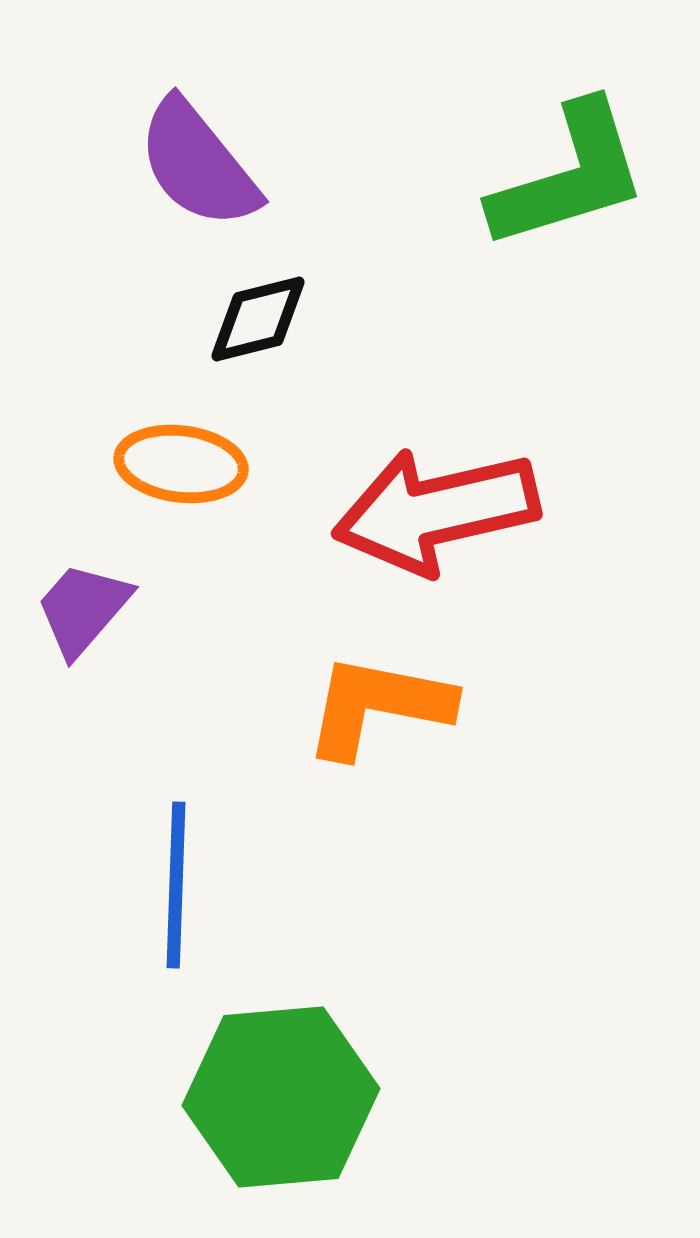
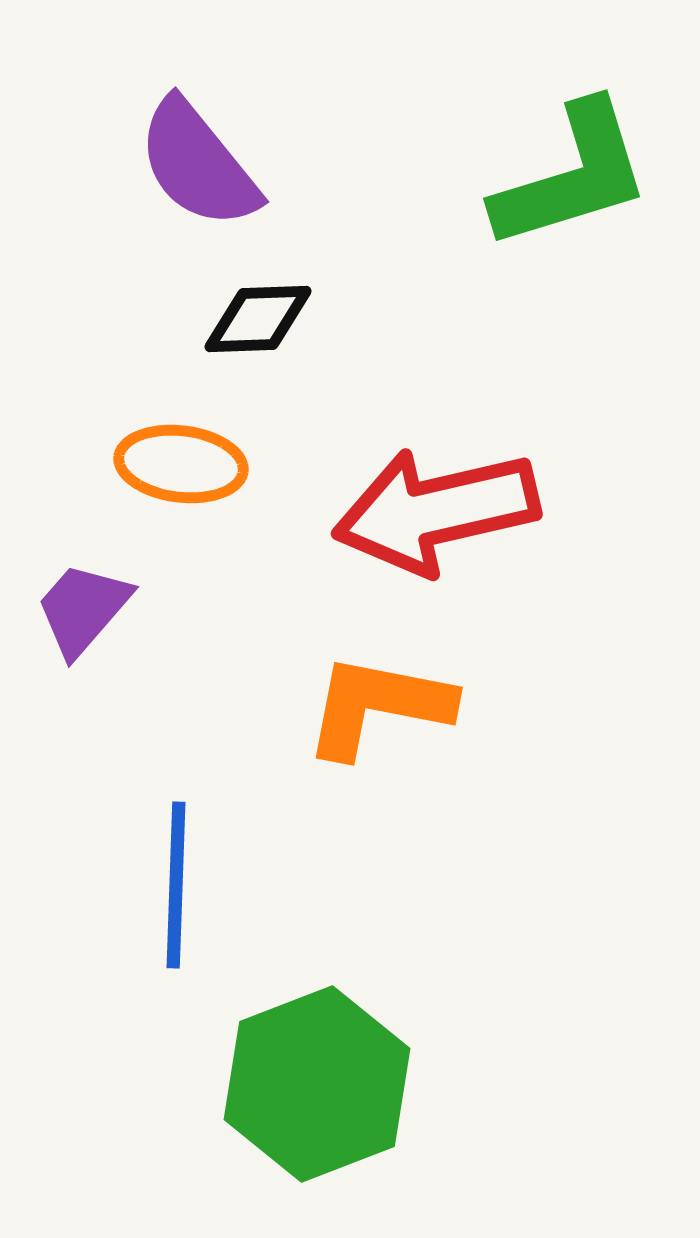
green L-shape: moved 3 px right
black diamond: rotated 12 degrees clockwise
green hexagon: moved 36 px right, 13 px up; rotated 16 degrees counterclockwise
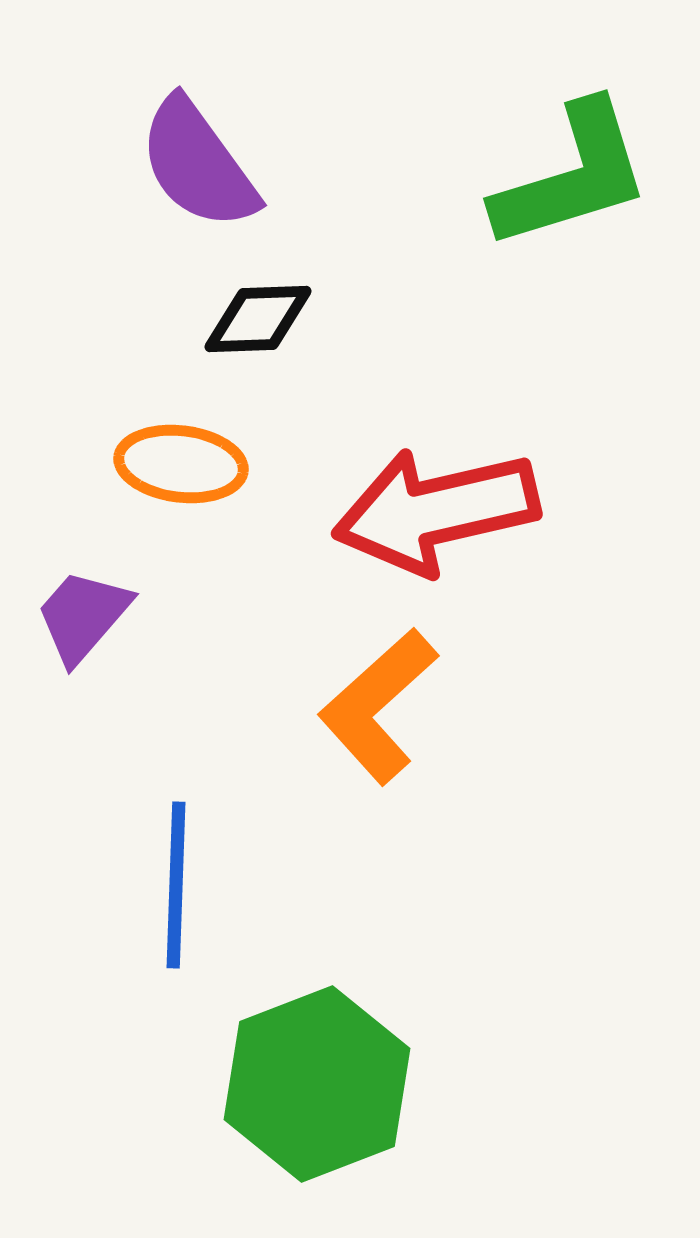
purple semicircle: rotated 3 degrees clockwise
purple trapezoid: moved 7 px down
orange L-shape: rotated 53 degrees counterclockwise
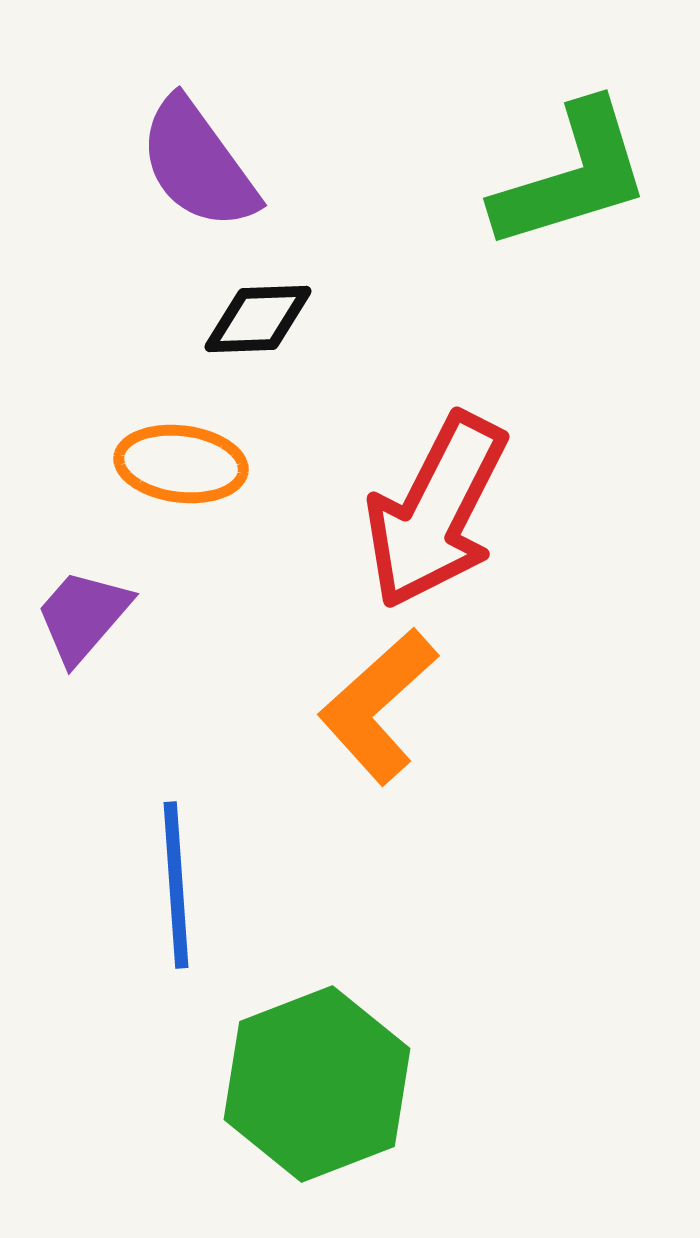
red arrow: rotated 50 degrees counterclockwise
blue line: rotated 6 degrees counterclockwise
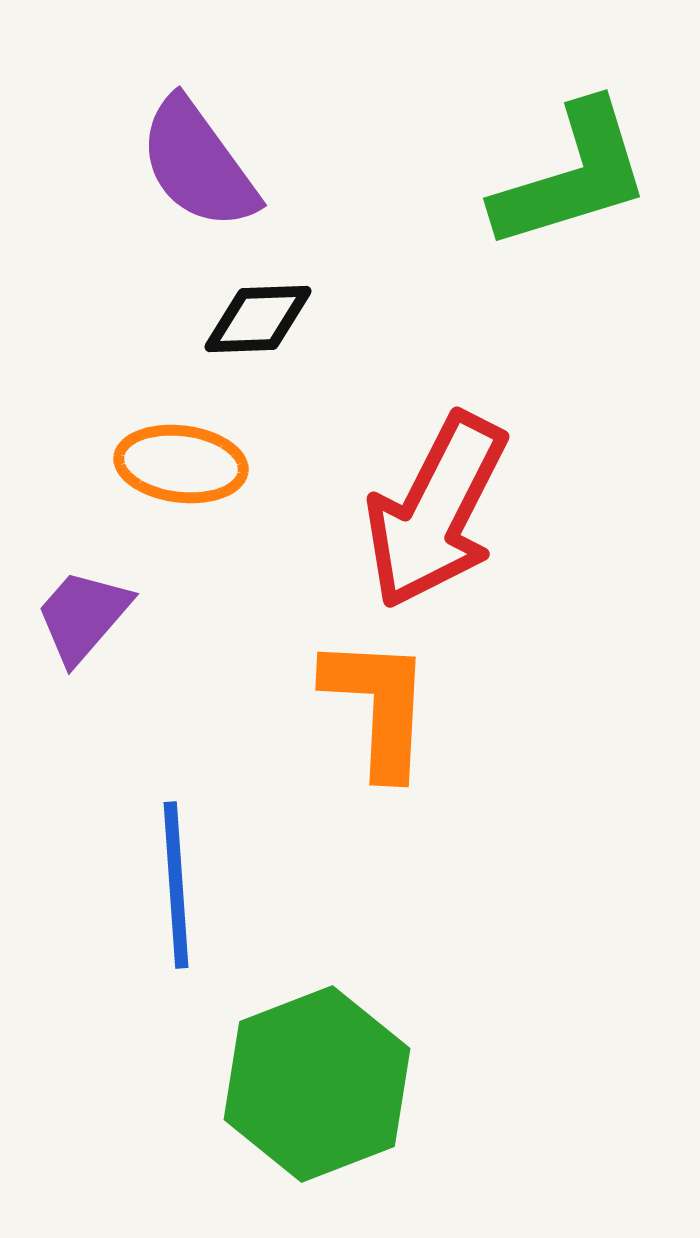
orange L-shape: rotated 135 degrees clockwise
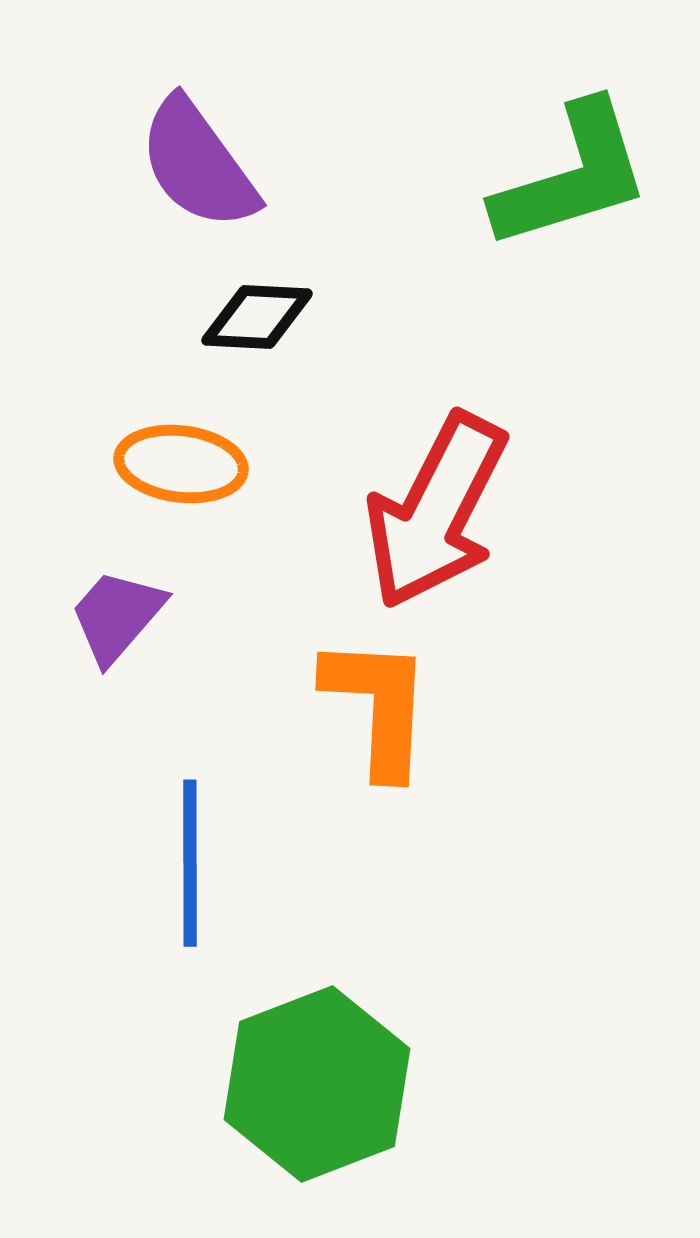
black diamond: moved 1 px left, 2 px up; rotated 5 degrees clockwise
purple trapezoid: moved 34 px right
blue line: moved 14 px right, 22 px up; rotated 4 degrees clockwise
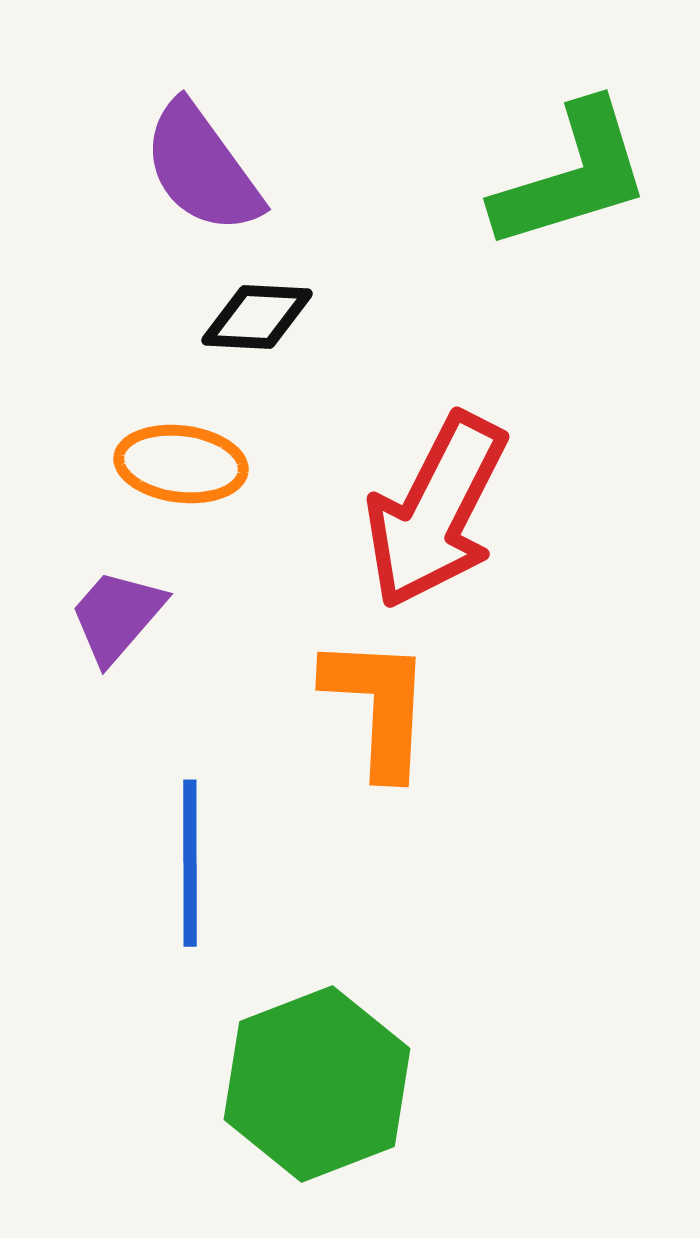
purple semicircle: moved 4 px right, 4 px down
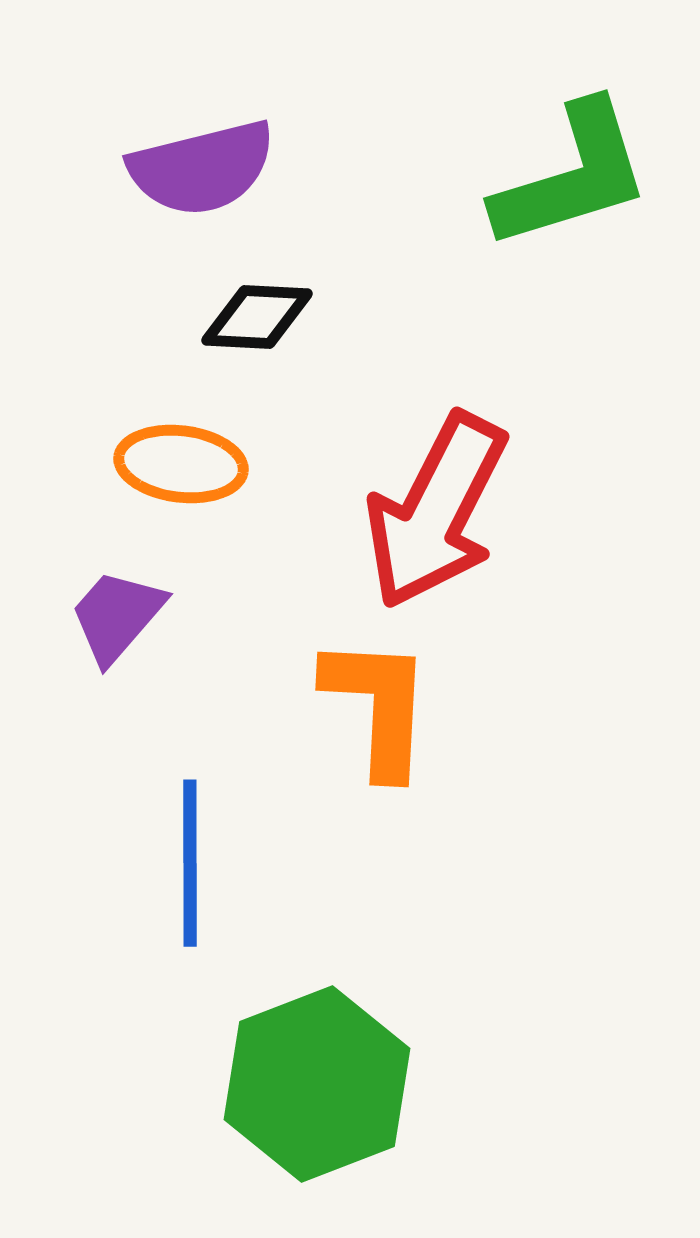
purple semicircle: rotated 68 degrees counterclockwise
